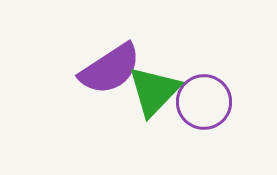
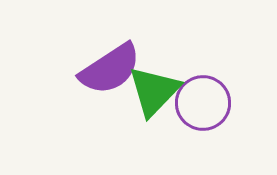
purple circle: moved 1 px left, 1 px down
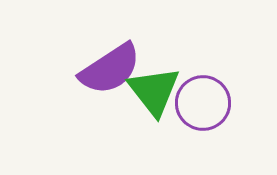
green triangle: rotated 22 degrees counterclockwise
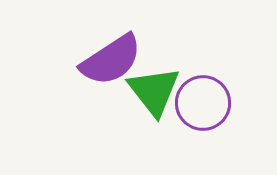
purple semicircle: moved 1 px right, 9 px up
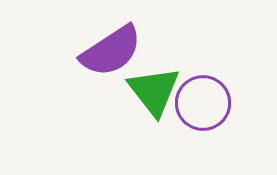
purple semicircle: moved 9 px up
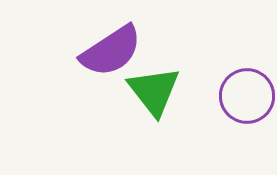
purple circle: moved 44 px right, 7 px up
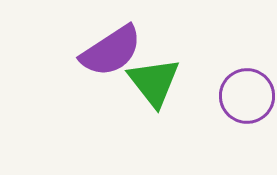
green triangle: moved 9 px up
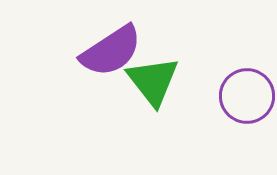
green triangle: moved 1 px left, 1 px up
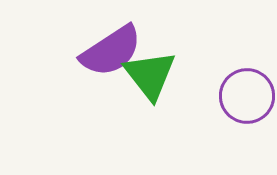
green triangle: moved 3 px left, 6 px up
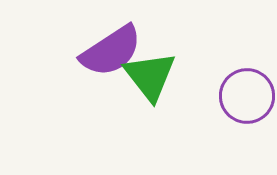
green triangle: moved 1 px down
